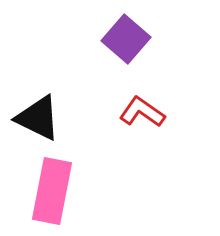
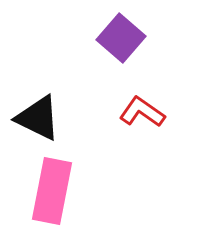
purple square: moved 5 px left, 1 px up
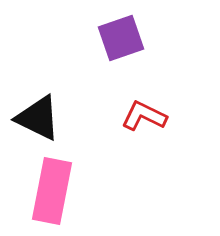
purple square: rotated 30 degrees clockwise
red L-shape: moved 2 px right, 4 px down; rotated 9 degrees counterclockwise
